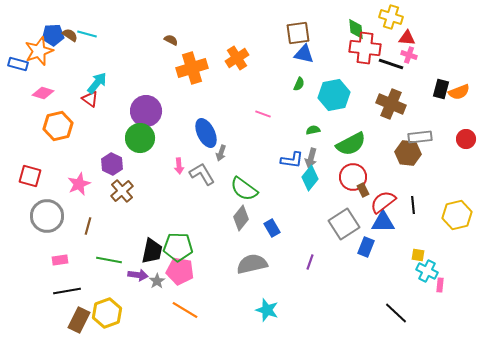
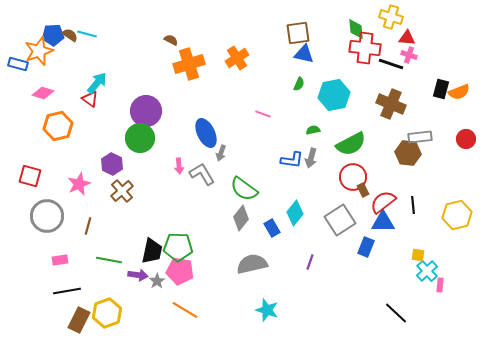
orange cross at (192, 68): moved 3 px left, 4 px up
cyan diamond at (310, 178): moved 15 px left, 35 px down
gray square at (344, 224): moved 4 px left, 4 px up
cyan cross at (427, 271): rotated 20 degrees clockwise
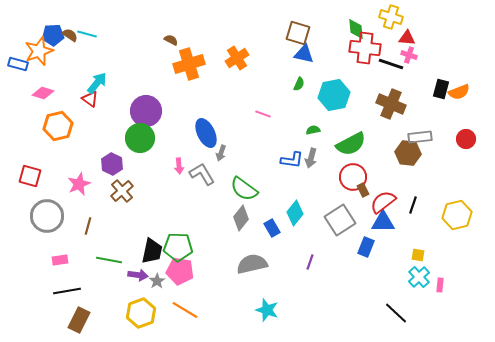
brown square at (298, 33): rotated 25 degrees clockwise
black line at (413, 205): rotated 24 degrees clockwise
cyan cross at (427, 271): moved 8 px left, 6 px down
yellow hexagon at (107, 313): moved 34 px right
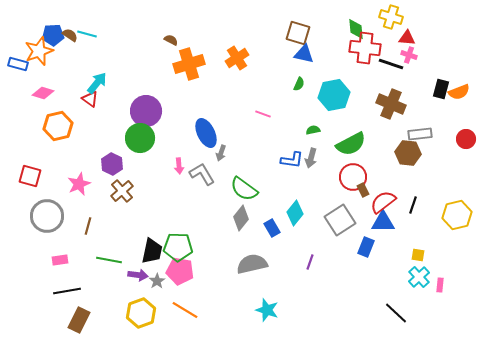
gray rectangle at (420, 137): moved 3 px up
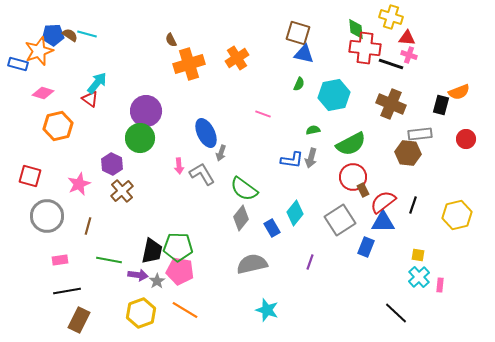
brown semicircle at (171, 40): rotated 144 degrees counterclockwise
black rectangle at (441, 89): moved 16 px down
